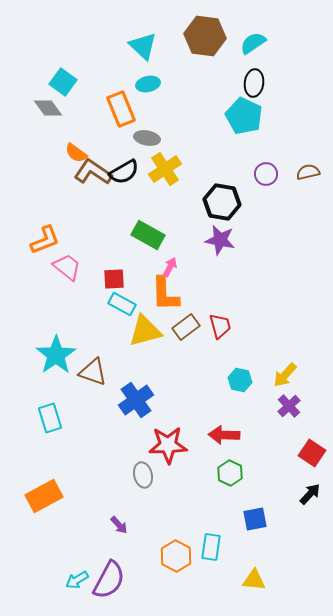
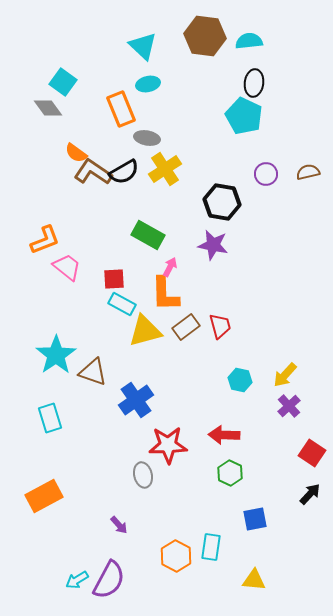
cyan semicircle at (253, 43): moved 4 px left, 2 px up; rotated 28 degrees clockwise
purple star at (220, 240): moved 7 px left, 5 px down
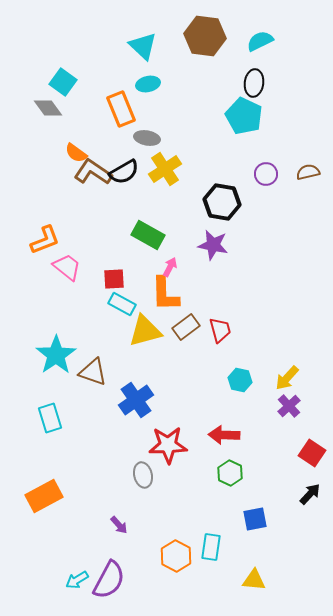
cyan semicircle at (249, 41): moved 11 px right; rotated 20 degrees counterclockwise
red trapezoid at (220, 326): moved 4 px down
yellow arrow at (285, 375): moved 2 px right, 3 px down
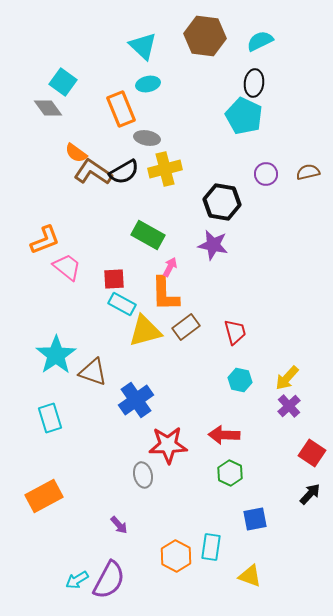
yellow cross at (165, 169): rotated 20 degrees clockwise
red trapezoid at (220, 330): moved 15 px right, 2 px down
yellow triangle at (254, 580): moved 4 px left, 4 px up; rotated 15 degrees clockwise
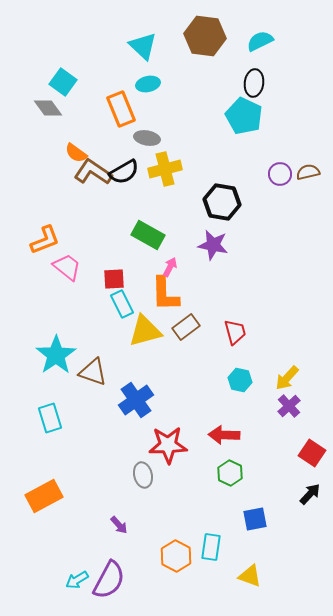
purple circle at (266, 174): moved 14 px right
cyan rectangle at (122, 304): rotated 36 degrees clockwise
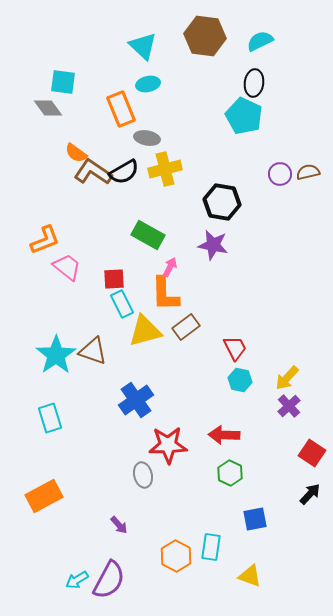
cyan square at (63, 82): rotated 28 degrees counterclockwise
red trapezoid at (235, 332): moved 16 px down; rotated 12 degrees counterclockwise
brown triangle at (93, 372): moved 21 px up
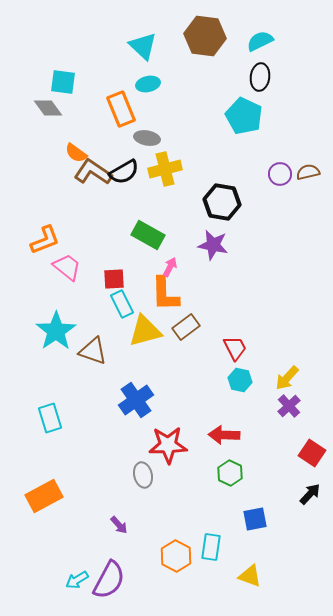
black ellipse at (254, 83): moved 6 px right, 6 px up
cyan star at (56, 355): moved 24 px up
